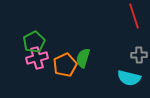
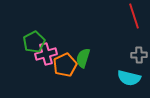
pink cross: moved 9 px right, 4 px up
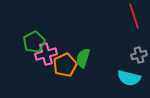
gray cross: rotated 14 degrees counterclockwise
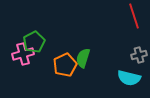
pink cross: moved 23 px left
